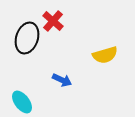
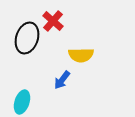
yellow semicircle: moved 24 px left; rotated 15 degrees clockwise
blue arrow: rotated 102 degrees clockwise
cyan ellipse: rotated 55 degrees clockwise
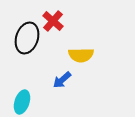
blue arrow: rotated 12 degrees clockwise
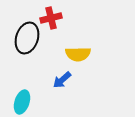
red cross: moved 2 px left, 3 px up; rotated 35 degrees clockwise
yellow semicircle: moved 3 px left, 1 px up
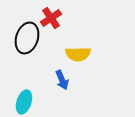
red cross: rotated 20 degrees counterclockwise
blue arrow: rotated 72 degrees counterclockwise
cyan ellipse: moved 2 px right
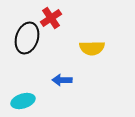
yellow semicircle: moved 14 px right, 6 px up
blue arrow: rotated 114 degrees clockwise
cyan ellipse: moved 1 px left, 1 px up; rotated 55 degrees clockwise
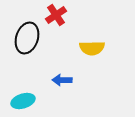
red cross: moved 5 px right, 3 px up
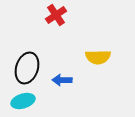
black ellipse: moved 30 px down
yellow semicircle: moved 6 px right, 9 px down
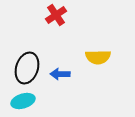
blue arrow: moved 2 px left, 6 px up
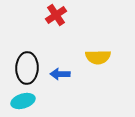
black ellipse: rotated 16 degrees counterclockwise
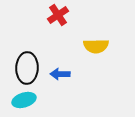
red cross: moved 2 px right
yellow semicircle: moved 2 px left, 11 px up
cyan ellipse: moved 1 px right, 1 px up
